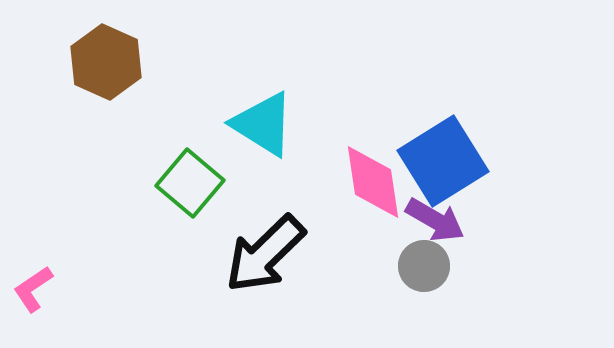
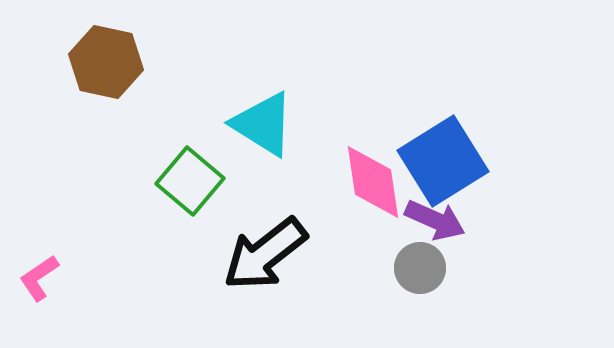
brown hexagon: rotated 12 degrees counterclockwise
green square: moved 2 px up
purple arrow: rotated 6 degrees counterclockwise
black arrow: rotated 6 degrees clockwise
gray circle: moved 4 px left, 2 px down
pink L-shape: moved 6 px right, 11 px up
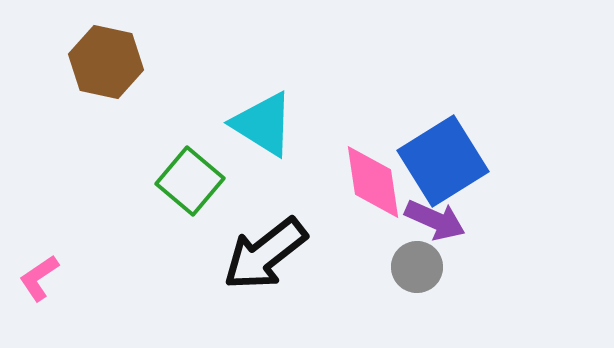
gray circle: moved 3 px left, 1 px up
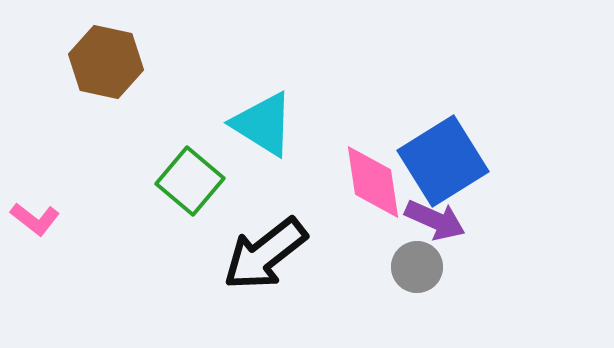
pink L-shape: moved 4 px left, 59 px up; rotated 108 degrees counterclockwise
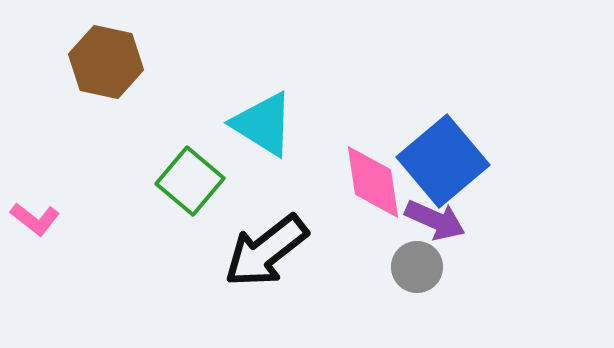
blue square: rotated 8 degrees counterclockwise
black arrow: moved 1 px right, 3 px up
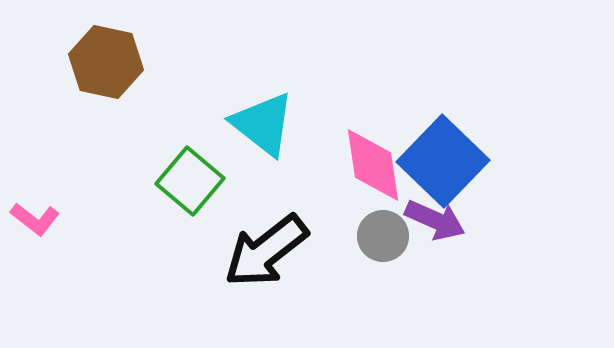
cyan triangle: rotated 6 degrees clockwise
blue square: rotated 6 degrees counterclockwise
pink diamond: moved 17 px up
gray circle: moved 34 px left, 31 px up
